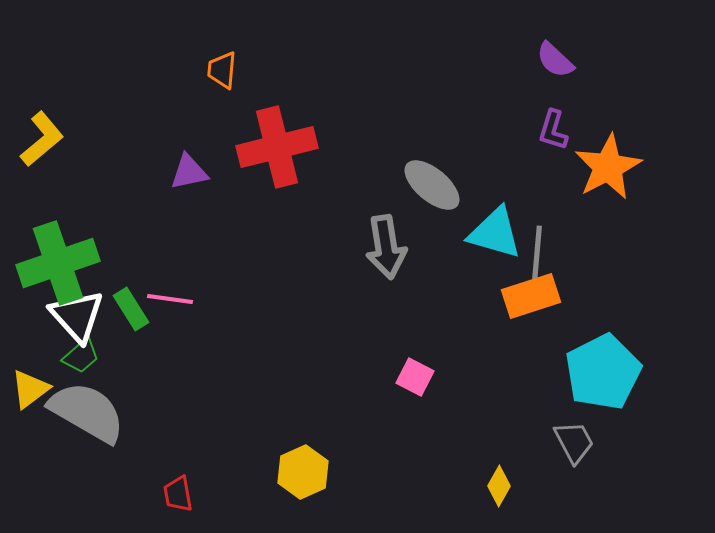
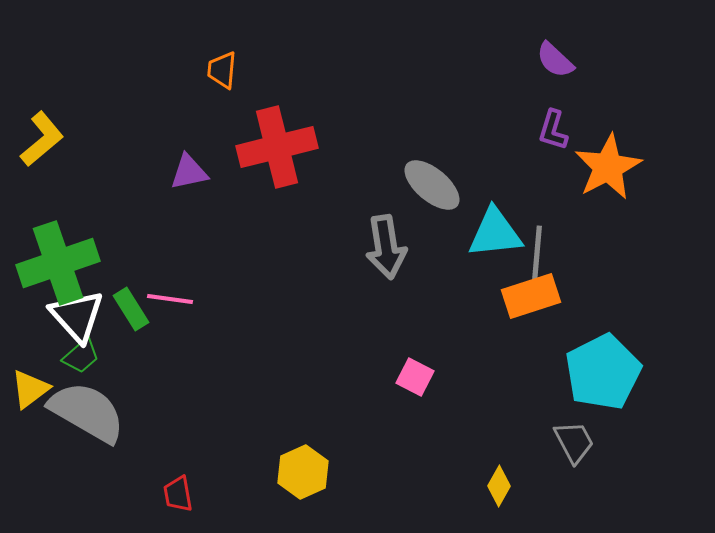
cyan triangle: rotated 22 degrees counterclockwise
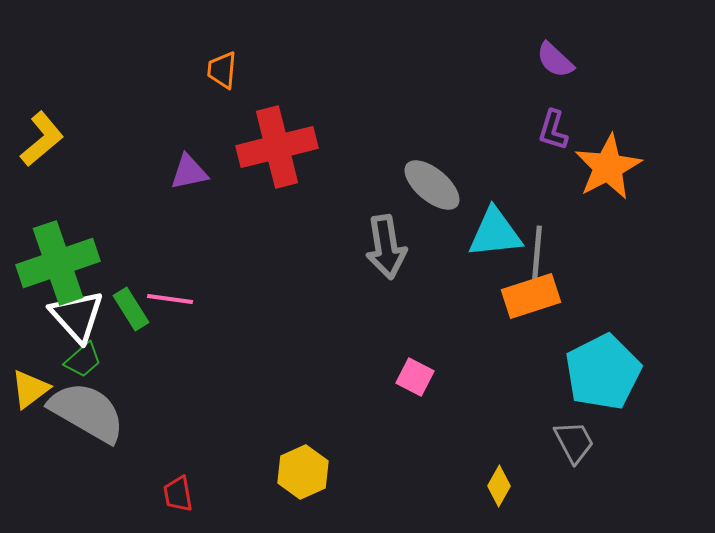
green trapezoid: moved 2 px right, 4 px down
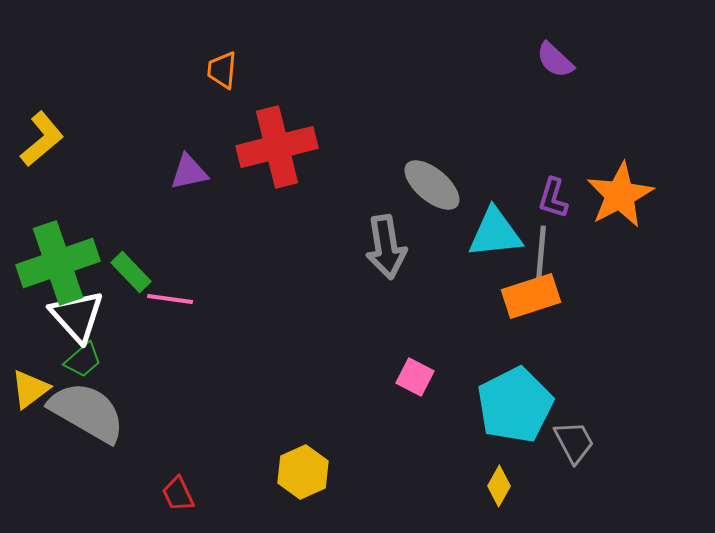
purple L-shape: moved 68 px down
orange star: moved 12 px right, 28 px down
gray line: moved 4 px right
green rectangle: moved 37 px up; rotated 12 degrees counterclockwise
cyan pentagon: moved 88 px left, 33 px down
red trapezoid: rotated 15 degrees counterclockwise
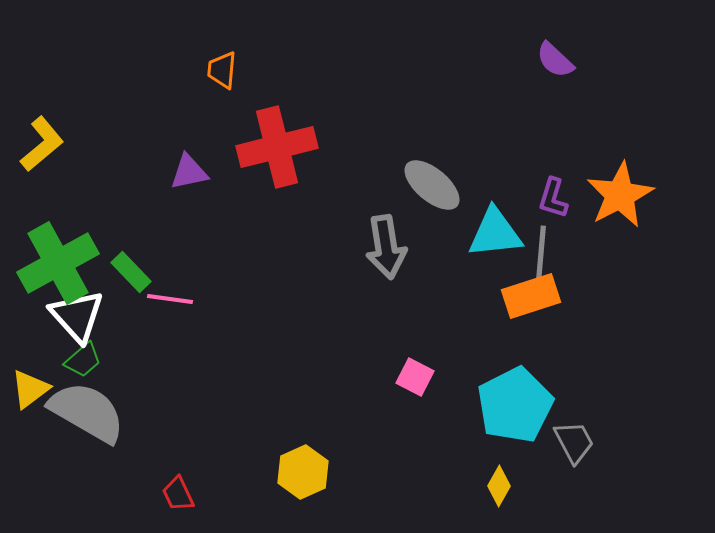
yellow L-shape: moved 5 px down
green cross: rotated 10 degrees counterclockwise
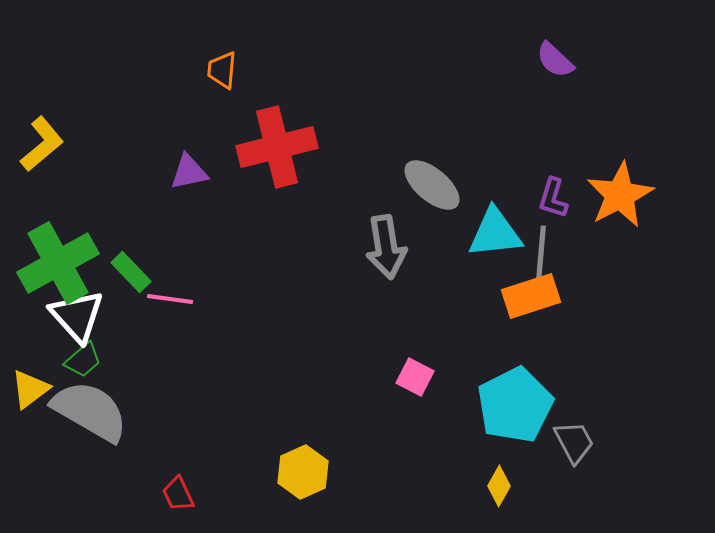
gray semicircle: moved 3 px right, 1 px up
